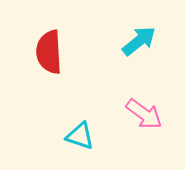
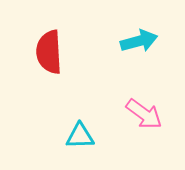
cyan arrow: rotated 24 degrees clockwise
cyan triangle: rotated 20 degrees counterclockwise
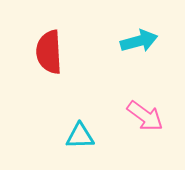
pink arrow: moved 1 px right, 2 px down
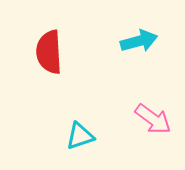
pink arrow: moved 8 px right, 3 px down
cyan triangle: rotated 16 degrees counterclockwise
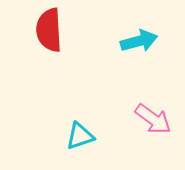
red semicircle: moved 22 px up
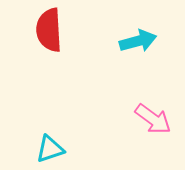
cyan arrow: moved 1 px left
cyan triangle: moved 30 px left, 13 px down
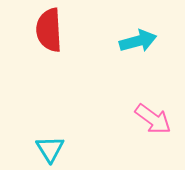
cyan triangle: rotated 44 degrees counterclockwise
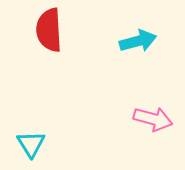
pink arrow: rotated 21 degrees counterclockwise
cyan triangle: moved 19 px left, 5 px up
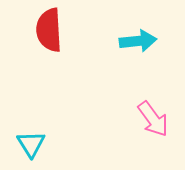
cyan arrow: rotated 9 degrees clockwise
pink arrow: rotated 39 degrees clockwise
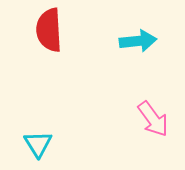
cyan triangle: moved 7 px right
